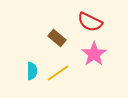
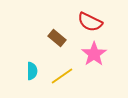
yellow line: moved 4 px right, 3 px down
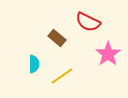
red semicircle: moved 2 px left
pink star: moved 14 px right
cyan semicircle: moved 2 px right, 7 px up
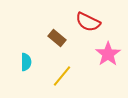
cyan semicircle: moved 8 px left, 2 px up
yellow line: rotated 15 degrees counterclockwise
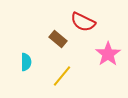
red semicircle: moved 5 px left
brown rectangle: moved 1 px right, 1 px down
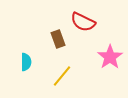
brown rectangle: rotated 30 degrees clockwise
pink star: moved 2 px right, 3 px down
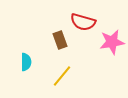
red semicircle: rotated 10 degrees counterclockwise
brown rectangle: moved 2 px right, 1 px down
pink star: moved 2 px right, 15 px up; rotated 25 degrees clockwise
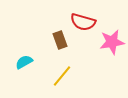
cyan semicircle: moved 2 px left; rotated 120 degrees counterclockwise
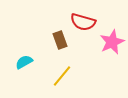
pink star: rotated 15 degrees counterclockwise
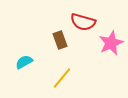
pink star: moved 1 px left, 1 px down
yellow line: moved 2 px down
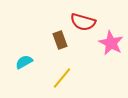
pink star: rotated 20 degrees counterclockwise
